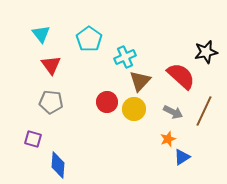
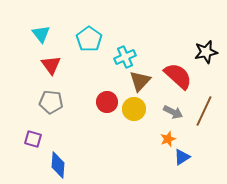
red semicircle: moved 3 px left
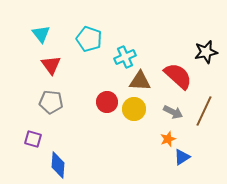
cyan pentagon: rotated 15 degrees counterclockwise
brown triangle: rotated 50 degrees clockwise
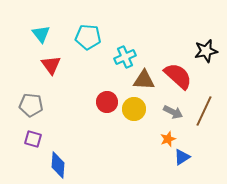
cyan pentagon: moved 1 px left, 2 px up; rotated 15 degrees counterclockwise
black star: moved 1 px up
brown triangle: moved 4 px right, 1 px up
gray pentagon: moved 20 px left, 3 px down
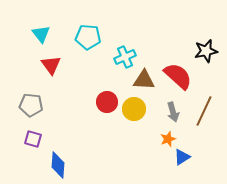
gray arrow: rotated 48 degrees clockwise
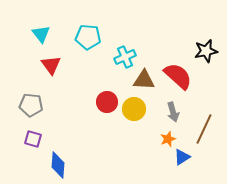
brown line: moved 18 px down
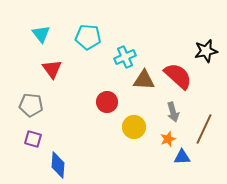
red triangle: moved 1 px right, 4 px down
yellow circle: moved 18 px down
blue triangle: rotated 30 degrees clockwise
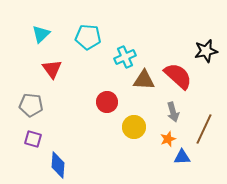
cyan triangle: rotated 24 degrees clockwise
